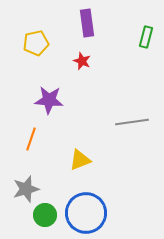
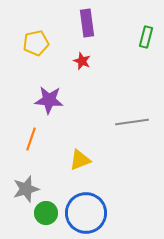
green circle: moved 1 px right, 2 px up
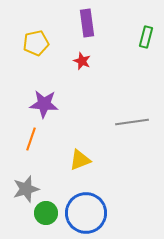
purple star: moved 5 px left, 4 px down
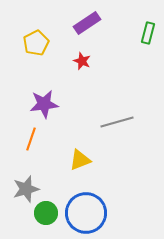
purple rectangle: rotated 64 degrees clockwise
green rectangle: moved 2 px right, 4 px up
yellow pentagon: rotated 15 degrees counterclockwise
purple star: rotated 12 degrees counterclockwise
gray line: moved 15 px left; rotated 8 degrees counterclockwise
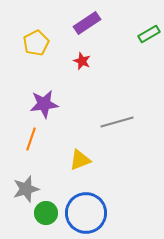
green rectangle: moved 1 px right, 1 px down; rotated 45 degrees clockwise
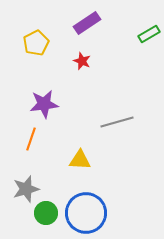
yellow triangle: rotated 25 degrees clockwise
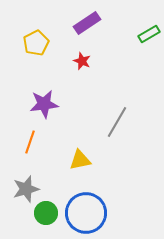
gray line: rotated 44 degrees counterclockwise
orange line: moved 1 px left, 3 px down
yellow triangle: rotated 15 degrees counterclockwise
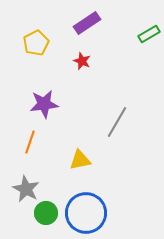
gray star: rotated 28 degrees counterclockwise
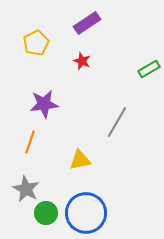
green rectangle: moved 35 px down
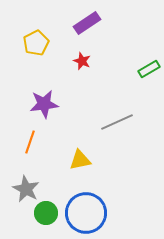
gray line: rotated 36 degrees clockwise
